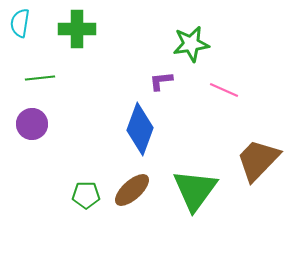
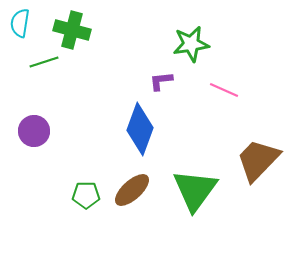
green cross: moved 5 px left, 1 px down; rotated 15 degrees clockwise
green line: moved 4 px right, 16 px up; rotated 12 degrees counterclockwise
purple circle: moved 2 px right, 7 px down
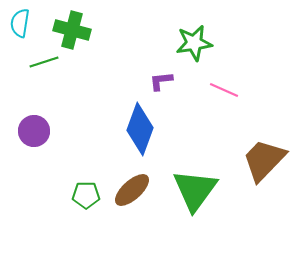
green star: moved 3 px right, 1 px up
brown trapezoid: moved 6 px right
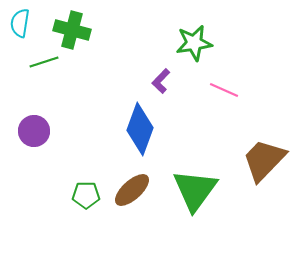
purple L-shape: rotated 40 degrees counterclockwise
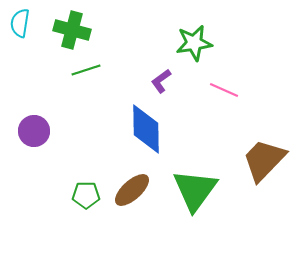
green line: moved 42 px right, 8 px down
purple L-shape: rotated 10 degrees clockwise
blue diamond: moved 6 px right; rotated 21 degrees counterclockwise
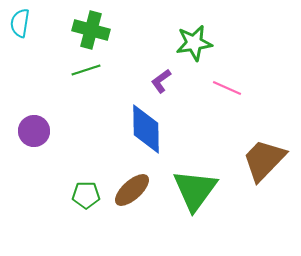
green cross: moved 19 px right
pink line: moved 3 px right, 2 px up
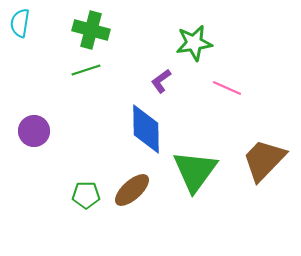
green triangle: moved 19 px up
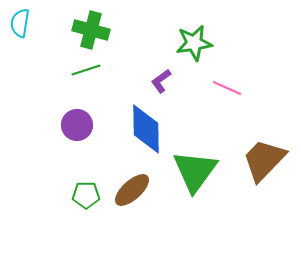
purple circle: moved 43 px right, 6 px up
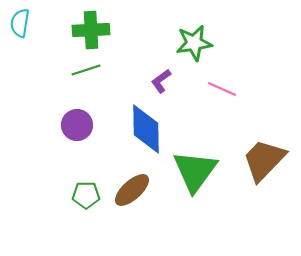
green cross: rotated 18 degrees counterclockwise
pink line: moved 5 px left, 1 px down
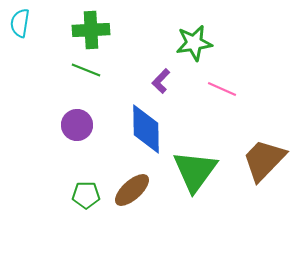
green line: rotated 40 degrees clockwise
purple L-shape: rotated 10 degrees counterclockwise
